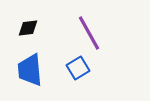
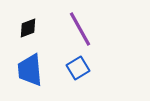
black diamond: rotated 15 degrees counterclockwise
purple line: moved 9 px left, 4 px up
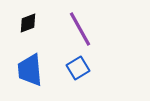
black diamond: moved 5 px up
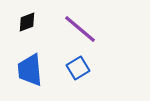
black diamond: moved 1 px left, 1 px up
purple line: rotated 21 degrees counterclockwise
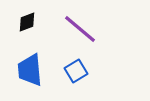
blue square: moved 2 px left, 3 px down
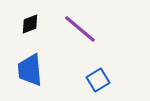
black diamond: moved 3 px right, 2 px down
blue square: moved 22 px right, 9 px down
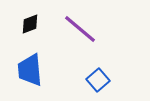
blue square: rotated 10 degrees counterclockwise
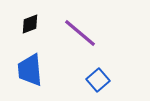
purple line: moved 4 px down
